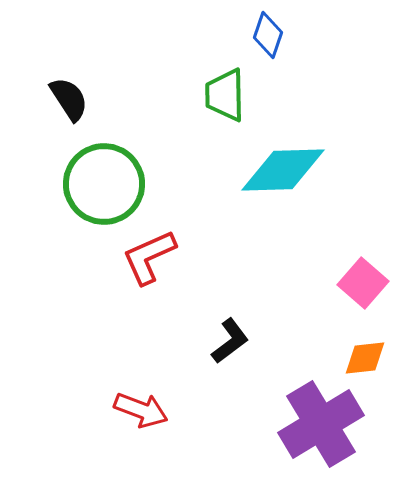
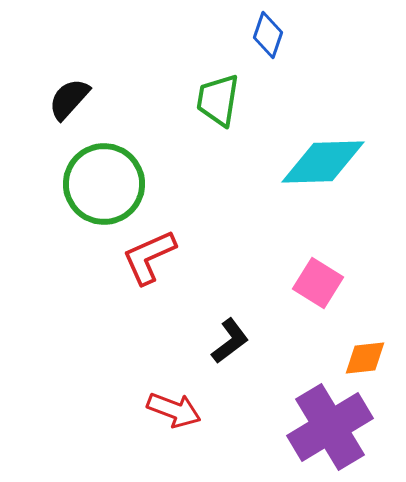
green trapezoid: moved 7 px left, 5 px down; rotated 10 degrees clockwise
black semicircle: rotated 105 degrees counterclockwise
cyan diamond: moved 40 px right, 8 px up
pink square: moved 45 px left; rotated 9 degrees counterclockwise
red arrow: moved 33 px right
purple cross: moved 9 px right, 3 px down
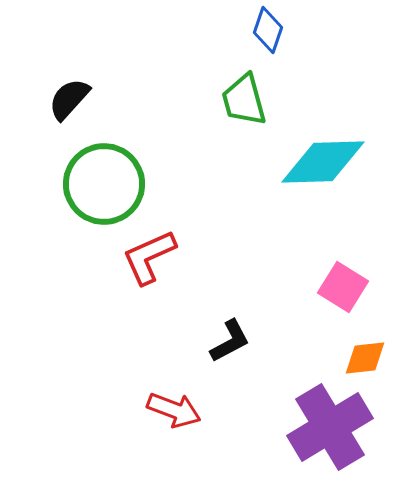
blue diamond: moved 5 px up
green trapezoid: moved 26 px right; rotated 24 degrees counterclockwise
pink square: moved 25 px right, 4 px down
black L-shape: rotated 9 degrees clockwise
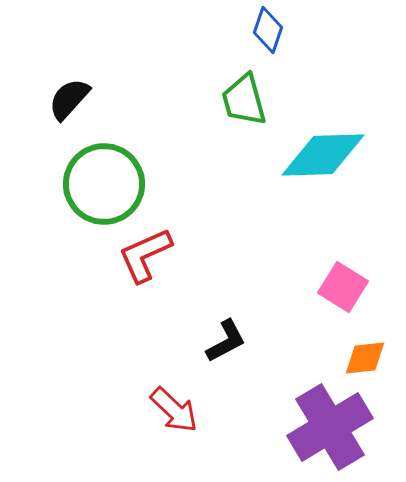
cyan diamond: moved 7 px up
red L-shape: moved 4 px left, 2 px up
black L-shape: moved 4 px left
red arrow: rotated 22 degrees clockwise
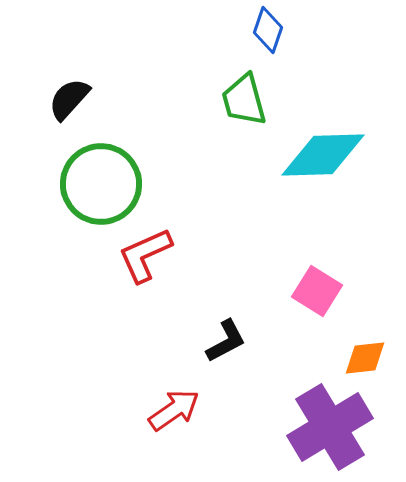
green circle: moved 3 px left
pink square: moved 26 px left, 4 px down
red arrow: rotated 78 degrees counterclockwise
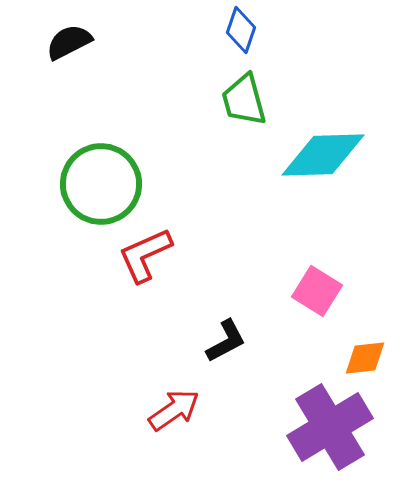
blue diamond: moved 27 px left
black semicircle: moved 57 px up; rotated 21 degrees clockwise
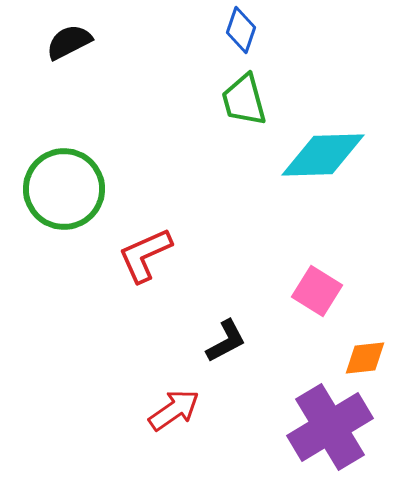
green circle: moved 37 px left, 5 px down
